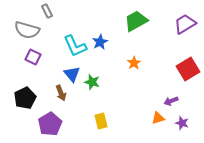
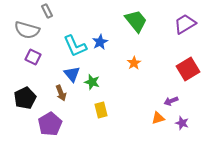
green trapezoid: rotated 80 degrees clockwise
yellow rectangle: moved 11 px up
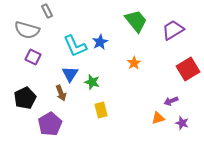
purple trapezoid: moved 12 px left, 6 px down
blue triangle: moved 2 px left; rotated 12 degrees clockwise
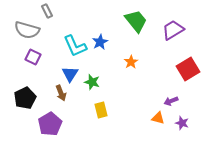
orange star: moved 3 px left, 1 px up
orange triangle: rotated 32 degrees clockwise
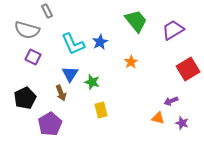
cyan L-shape: moved 2 px left, 2 px up
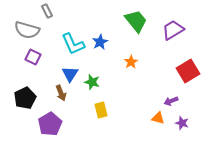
red square: moved 2 px down
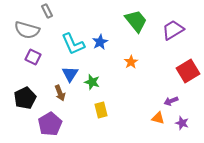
brown arrow: moved 1 px left
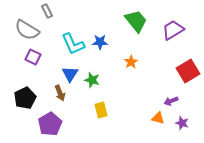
gray semicircle: rotated 15 degrees clockwise
blue star: rotated 28 degrees clockwise
green star: moved 2 px up
